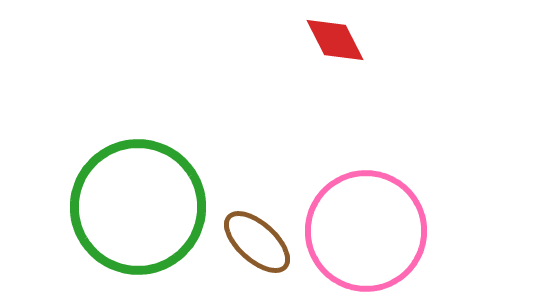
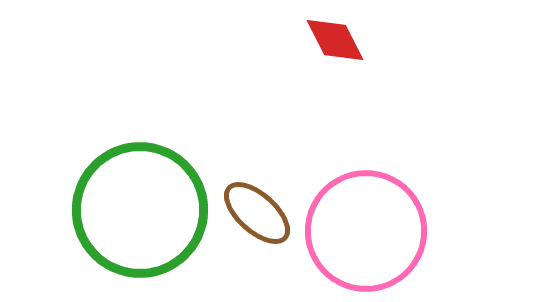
green circle: moved 2 px right, 3 px down
brown ellipse: moved 29 px up
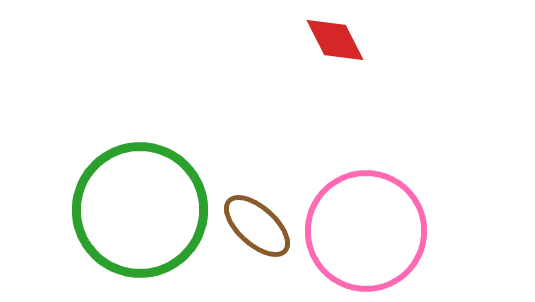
brown ellipse: moved 13 px down
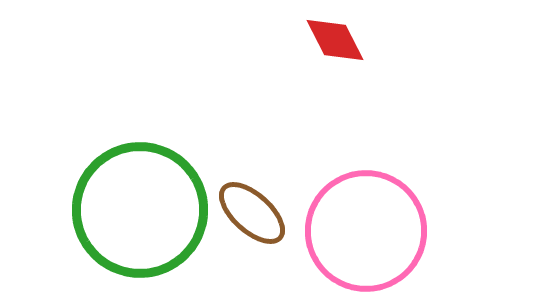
brown ellipse: moved 5 px left, 13 px up
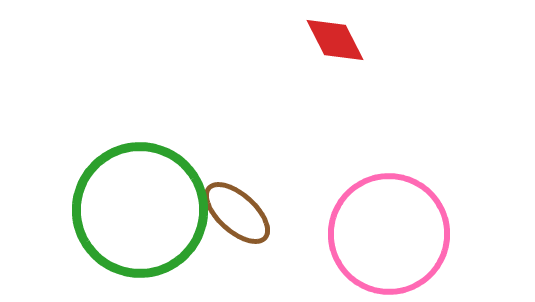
brown ellipse: moved 15 px left
pink circle: moved 23 px right, 3 px down
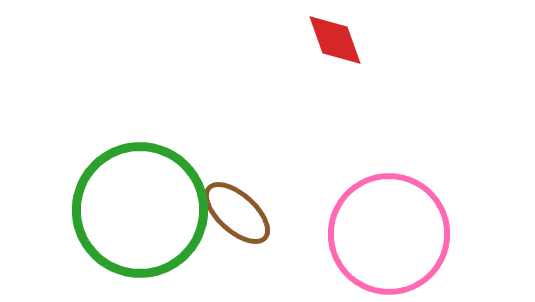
red diamond: rotated 8 degrees clockwise
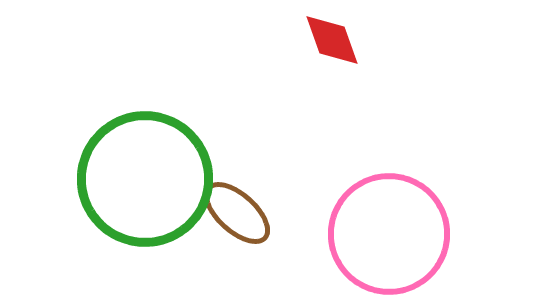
red diamond: moved 3 px left
green circle: moved 5 px right, 31 px up
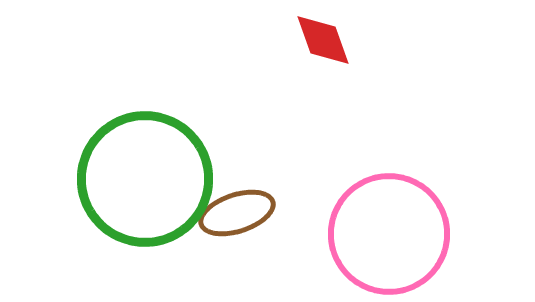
red diamond: moved 9 px left
brown ellipse: rotated 60 degrees counterclockwise
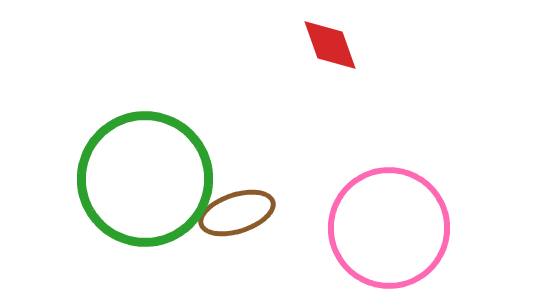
red diamond: moved 7 px right, 5 px down
pink circle: moved 6 px up
